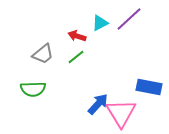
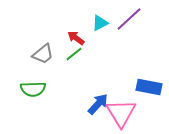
red arrow: moved 1 px left, 2 px down; rotated 18 degrees clockwise
green line: moved 2 px left, 3 px up
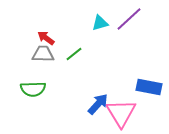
cyan triangle: rotated 12 degrees clockwise
red arrow: moved 30 px left
gray trapezoid: rotated 140 degrees counterclockwise
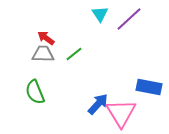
cyan triangle: moved 9 px up; rotated 48 degrees counterclockwise
green semicircle: moved 2 px right, 3 px down; rotated 70 degrees clockwise
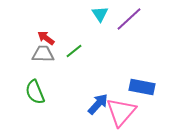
green line: moved 3 px up
blue rectangle: moved 7 px left
pink triangle: moved 1 px up; rotated 12 degrees clockwise
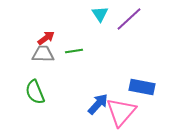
red arrow: rotated 108 degrees clockwise
green line: rotated 30 degrees clockwise
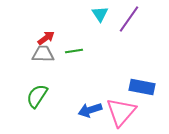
purple line: rotated 12 degrees counterclockwise
green semicircle: moved 2 px right, 4 px down; rotated 55 degrees clockwise
blue arrow: moved 8 px left, 6 px down; rotated 150 degrees counterclockwise
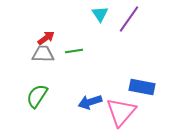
blue arrow: moved 8 px up
